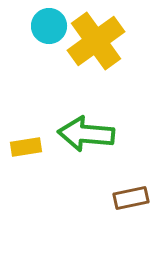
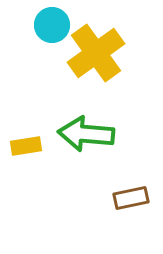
cyan circle: moved 3 px right, 1 px up
yellow cross: moved 12 px down
yellow rectangle: moved 1 px up
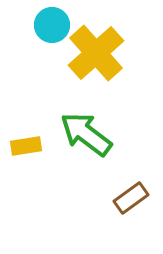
yellow cross: rotated 6 degrees counterclockwise
green arrow: rotated 32 degrees clockwise
brown rectangle: rotated 24 degrees counterclockwise
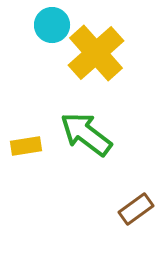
brown rectangle: moved 5 px right, 11 px down
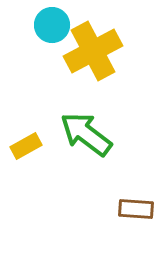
yellow cross: moved 3 px left, 2 px up; rotated 14 degrees clockwise
yellow rectangle: rotated 20 degrees counterclockwise
brown rectangle: rotated 40 degrees clockwise
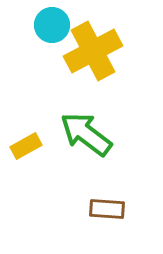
brown rectangle: moved 29 px left
